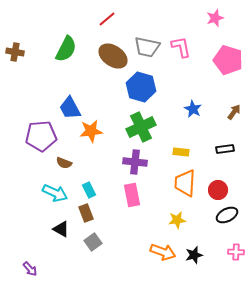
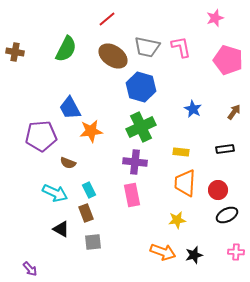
brown semicircle: moved 4 px right
gray square: rotated 30 degrees clockwise
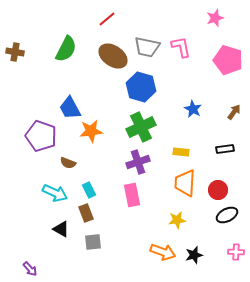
purple pentagon: rotated 24 degrees clockwise
purple cross: moved 3 px right; rotated 25 degrees counterclockwise
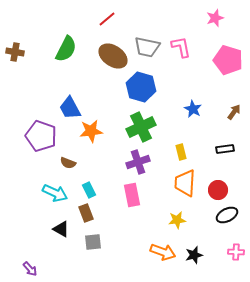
yellow rectangle: rotated 70 degrees clockwise
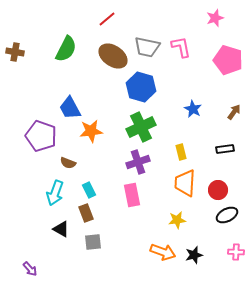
cyan arrow: rotated 85 degrees clockwise
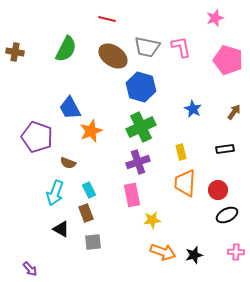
red line: rotated 54 degrees clockwise
orange star: rotated 15 degrees counterclockwise
purple pentagon: moved 4 px left, 1 px down
yellow star: moved 25 px left
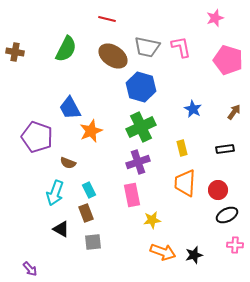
yellow rectangle: moved 1 px right, 4 px up
pink cross: moved 1 px left, 7 px up
